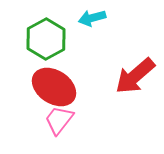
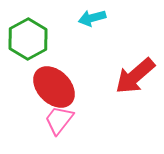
green hexagon: moved 18 px left
red ellipse: rotated 12 degrees clockwise
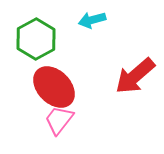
cyan arrow: moved 2 px down
green hexagon: moved 8 px right
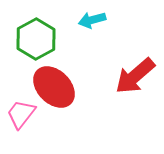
pink trapezoid: moved 38 px left, 6 px up
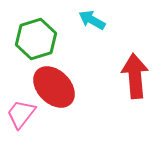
cyan arrow: rotated 44 degrees clockwise
green hexagon: rotated 12 degrees clockwise
red arrow: rotated 126 degrees clockwise
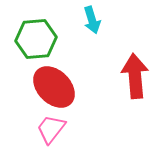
cyan arrow: rotated 136 degrees counterclockwise
green hexagon: rotated 12 degrees clockwise
pink trapezoid: moved 30 px right, 15 px down
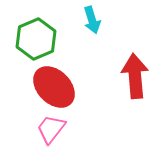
green hexagon: rotated 18 degrees counterclockwise
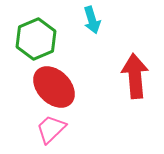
pink trapezoid: rotated 8 degrees clockwise
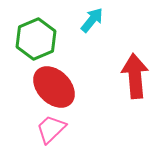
cyan arrow: rotated 124 degrees counterclockwise
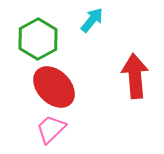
green hexagon: moved 2 px right; rotated 6 degrees counterclockwise
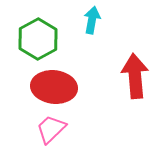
cyan arrow: rotated 28 degrees counterclockwise
red ellipse: rotated 39 degrees counterclockwise
